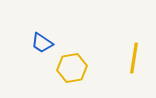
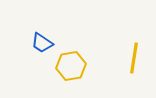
yellow hexagon: moved 1 px left, 2 px up
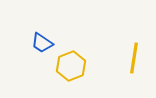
yellow hexagon: rotated 12 degrees counterclockwise
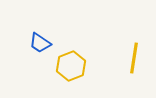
blue trapezoid: moved 2 px left
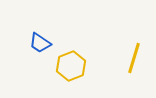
yellow line: rotated 8 degrees clockwise
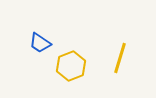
yellow line: moved 14 px left
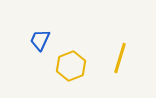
blue trapezoid: moved 3 px up; rotated 80 degrees clockwise
